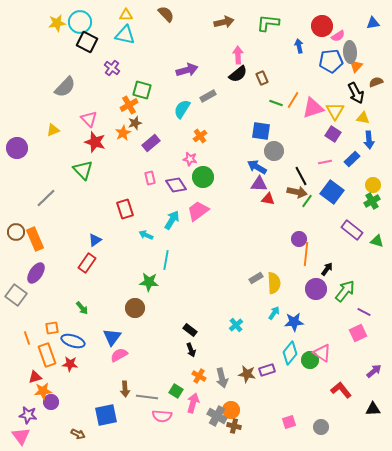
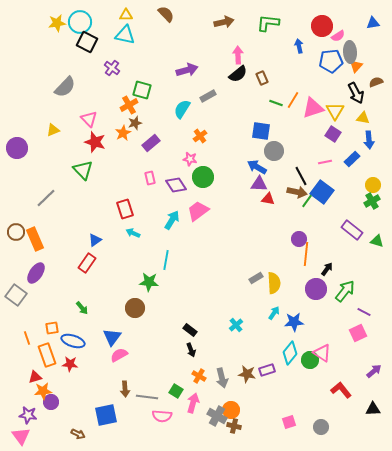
blue square at (332, 192): moved 10 px left
cyan arrow at (146, 235): moved 13 px left, 2 px up
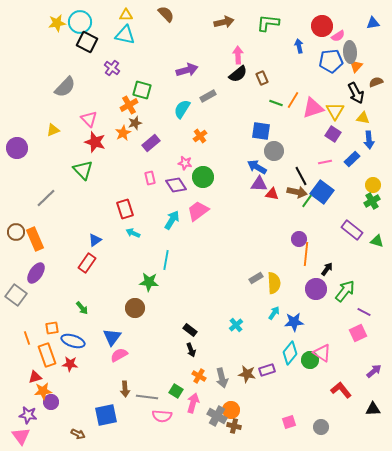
pink star at (190, 159): moved 5 px left, 4 px down
red triangle at (268, 199): moved 4 px right, 5 px up
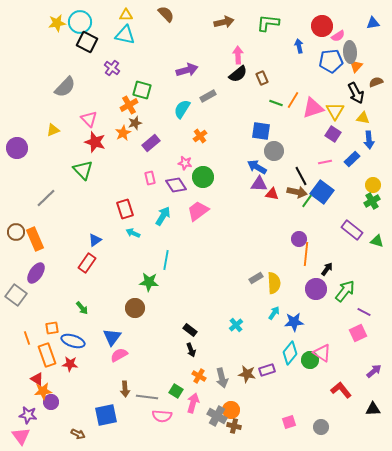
cyan arrow at (172, 220): moved 9 px left, 4 px up
red triangle at (35, 377): moved 2 px right, 2 px down; rotated 48 degrees clockwise
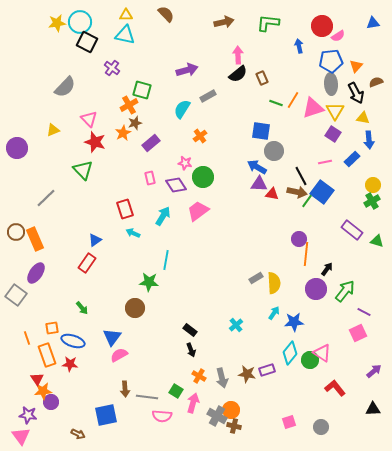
gray ellipse at (350, 52): moved 19 px left, 32 px down
red triangle at (37, 379): rotated 24 degrees clockwise
red L-shape at (341, 390): moved 6 px left, 2 px up
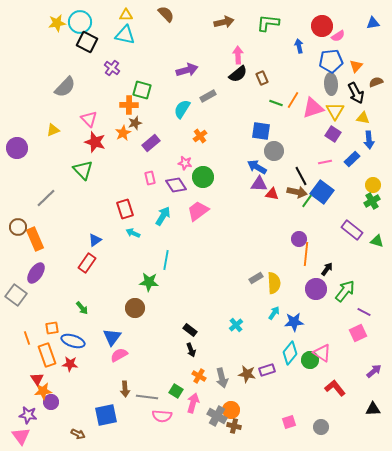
orange cross at (129, 105): rotated 30 degrees clockwise
brown circle at (16, 232): moved 2 px right, 5 px up
